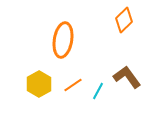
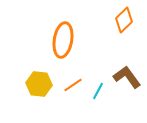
yellow hexagon: rotated 25 degrees counterclockwise
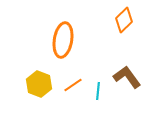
yellow hexagon: rotated 15 degrees clockwise
cyan line: rotated 24 degrees counterclockwise
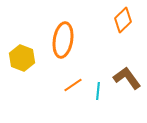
orange diamond: moved 1 px left
brown L-shape: moved 1 px down
yellow hexagon: moved 17 px left, 26 px up
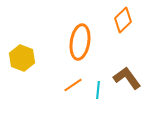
orange ellipse: moved 17 px right, 2 px down
cyan line: moved 1 px up
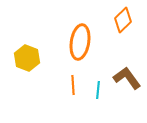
yellow hexagon: moved 5 px right
orange line: rotated 60 degrees counterclockwise
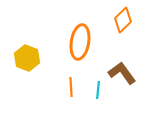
brown L-shape: moved 5 px left, 5 px up
orange line: moved 2 px left, 2 px down
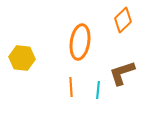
yellow hexagon: moved 5 px left; rotated 15 degrees counterclockwise
brown L-shape: rotated 72 degrees counterclockwise
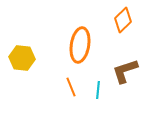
orange ellipse: moved 3 px down
brown L-shape: moved 3 px right, 2 px up
orange line: rotated 18 degrees counterclockwise
